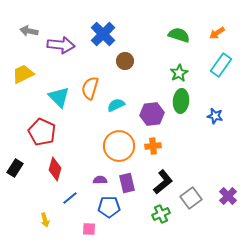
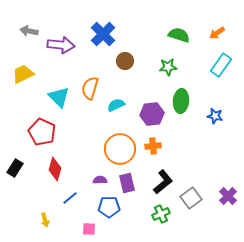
green star: moved 11 px left, 6 px up; rotated 24 degrees clockwise
orange circle: moved 1 px right, 3 px down
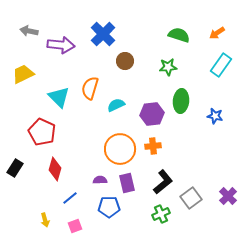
pink square: moved 14 px left, 3 px up; rotated 24 degrees counterclockwise
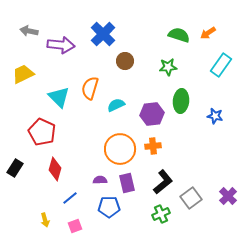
orange arrow: moved 9 px left
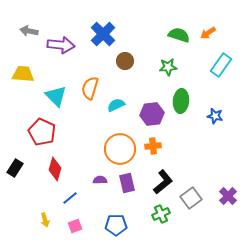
yellow trapezoid: rotated 30 degrees clockwise
cyan triangle: moved 3 px left, 1 px up
blue pentagon: moved 7 px right, 18 px down
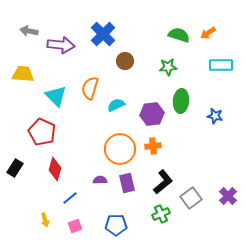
cyan rectangle: rotated 55 degrees clockwise
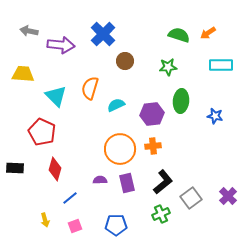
black rectangle: rotated 60 degrees clockwise
